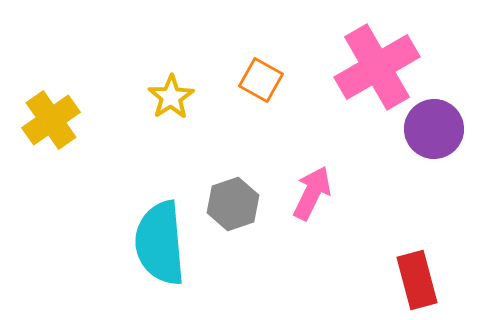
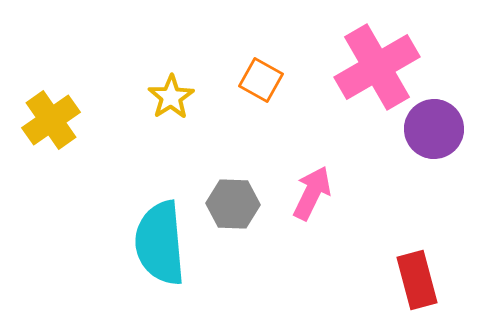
gray hexagon: rotated 21 degrees clockwise
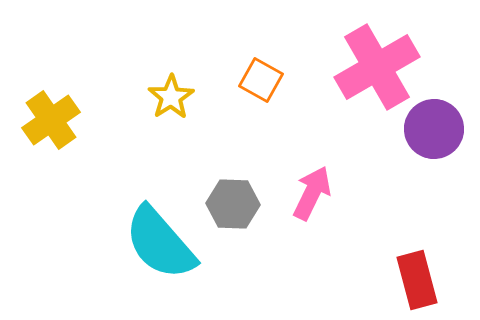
cyan semicircle: rotated 36 degrees counterclockwise
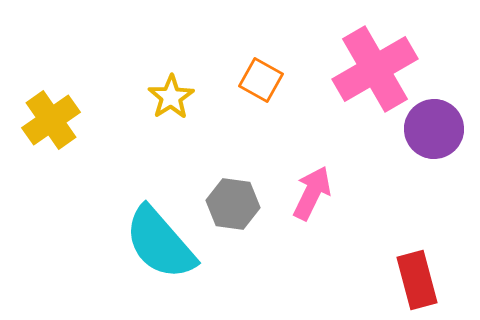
pink cross: moved 2 px left, 2 px down
gray hexagon: rotated 6 degrees clockwise
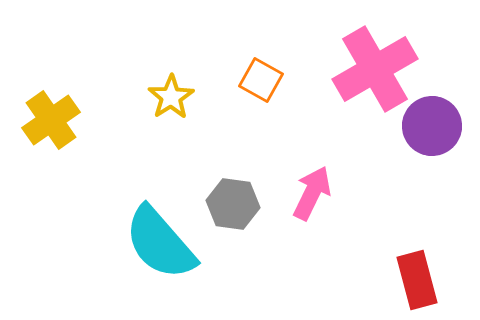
purple circle: moved 2 px left, 3 px up
